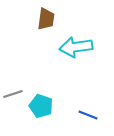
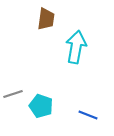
cyan arrow: rotated 108 degrees clockwise
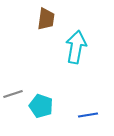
blue line: rotated 30 degrees counterclockwise
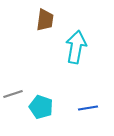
brown trapezoid: moved 1 px left, 1 px down
cyan pentagon: moved 1 px down
blue line: moved 7 px up
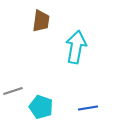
brown trapezoid: moved 4 px left, 1 px down
gray line: moved 3 px up
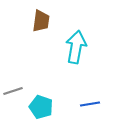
blue line: moved 2 px right, 4 px up
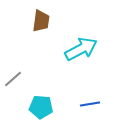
cyan arrow: moved 5 px right, 2 px down; rotated 52 degrees clockwise
gray line: moved 12 px up; rotated 24 degrees counterclockwise
cyan pentagon: rotated 15 degrees counterclockwise
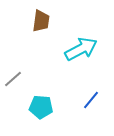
blue line: moved 1 px right, 4 px up; rotated 42 degrees counterclockwise
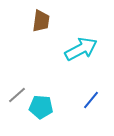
gray line: moved 4 px right, 16 px down
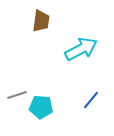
gray line: rotated 24 degrees clockwise
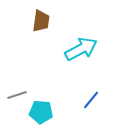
cyan pentagon: moved 5 px down
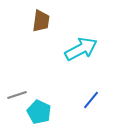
cyan pentagon: moved 2 px left; rotated 20 degrees clockwise
